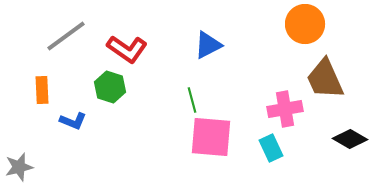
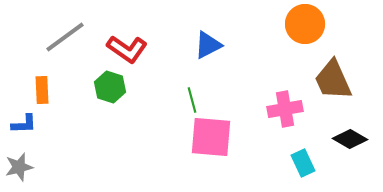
gray line: moved 1 px left, 1 px down
brown trapezoid: moved 8 px right, 1 px down
blue L-shape: moved 49 px left, 3 px down; rotated 24 degrees counterclockwise
cyan rectangle: moved 32 px right, 15 px down
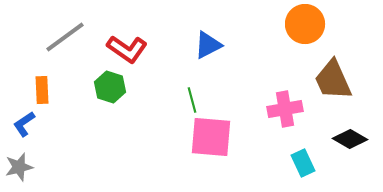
blue L-shape: rotated 148 degrees clockwise
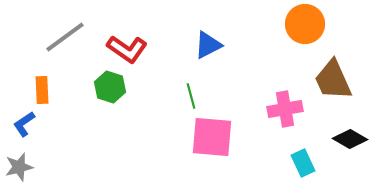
green line: moved 1 px left, 4 px up
pink square: moved 1 px right
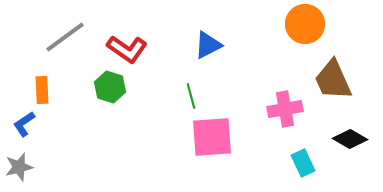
pink square: rotated 9 degrees counterclockwise
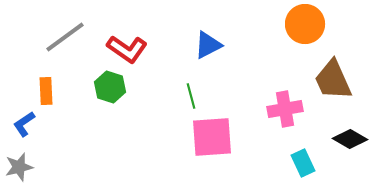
orange rectangle: moved 4 px right, 1 px down
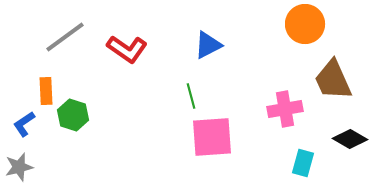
green hexagon: moved 37 px left, 28 px down
cyan rectangle: rotated 40 degrees clockwise
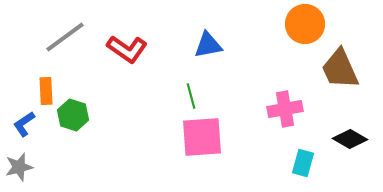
blue triangle: rotated 16 degrees clockwise
brown trapezoid: moved 7 px right, 11 px up
pink square: moved 10 px left
